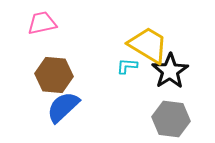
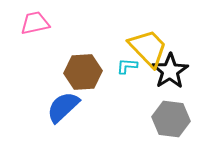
pink trapezoid: moved 7 px left
yellow trapezoid: moved 3 px down; rotated 15 degrees clockwise
brown hexagon: moved 29 px right, 3 px up; rotated 9 degrees counterclockwise
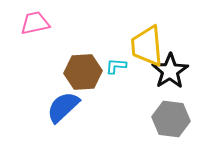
yellow trapezoid: moved 1 px left, 2 px up; rotated 141 degrees counterclockwise
cyan L-shape: moved 11 px left
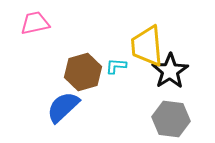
brown hexagon: rotated 12 degrees counterclockwise
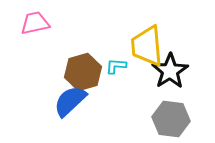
blue semicircle: moved 7 px right, 6 px up
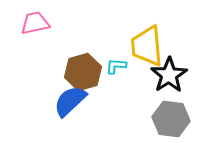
black star: moved 1 px left, 4 px down
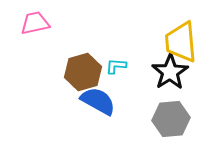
yellow trapezoid: moved 34 px right, 4 px up
black star: moved 1 px right, 3 px up
blue semicircle: moved 28 px right; rotated 72 degrees clockwise
gray hexagon: rotated 12 degrees counterclockwise
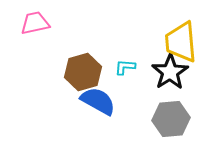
cyan L-shape: moved 9 px right, 1 px down
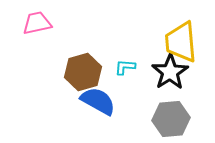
pink trapezoid: moved 2 px right
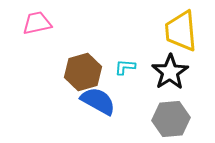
yellow trapezoid: moved 11 px up
